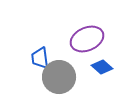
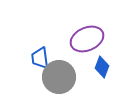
blue diamond: rotated 70 degrees clockwise
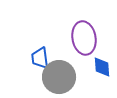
purple ellipse: moved 3 px left, 1 px up; rotated 76 degrees counterclockwise
blue diamond: rotated 25 degrees counterclockwise
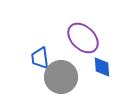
purple ellipse: moved 1 px left; rotated 36 degrees counterclockwise
gray circle: moved 2 px right
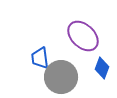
purple ellipse: moved 2 px up
blue diamond: moved 1 px down; rotated 25 degrees clockwise
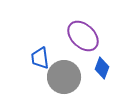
gray circle: moved 3 px right
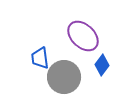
blue diamond: moved 3 px up; rotated 15 degrees clockwise
